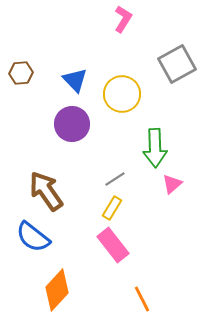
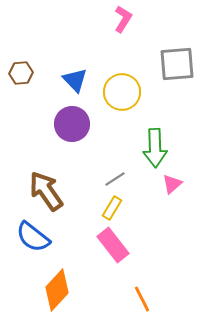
gray square: rotated 24 degrees clockwise
yellow circle: moved 2 px up
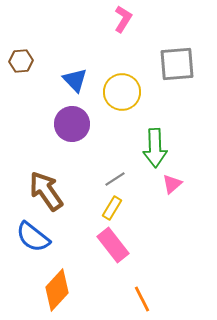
brown hexagon: moved 12 px up
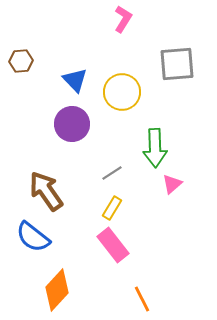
gray line: moved 3 px left, 6 px up
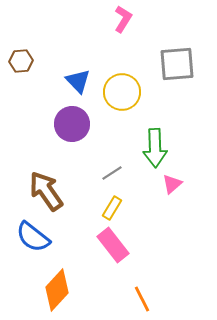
blue triangle: moved 3 px right, 1 px down
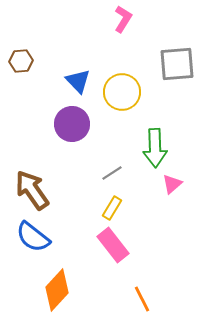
brown arrow: moved 14 px left, 1 px up
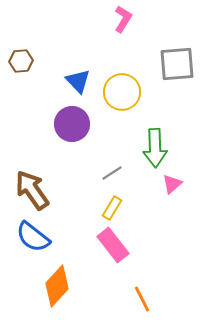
orange diamond: moved 4 px up
